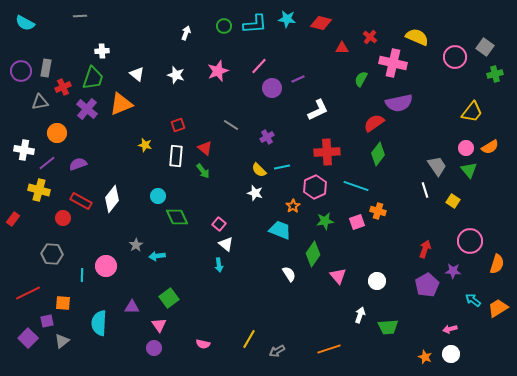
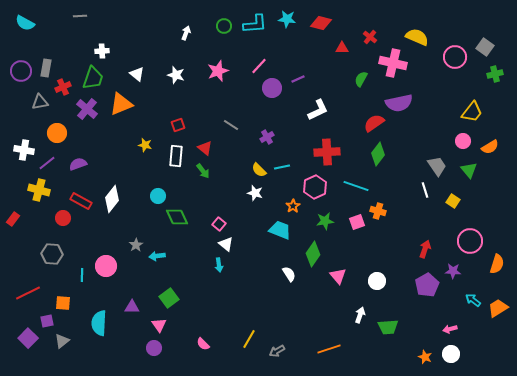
pink circle at (466, 148): moved 3 px left, 7 px up
pink semicircle at (203, 344): rotated 32 degrees clockwise
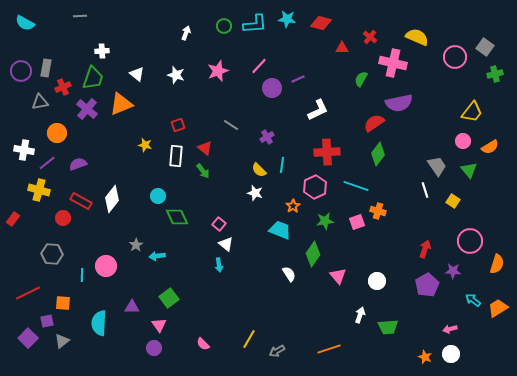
cyan line at (282, 167): moved 2 px up; rotated 70 degrees counterclockwise
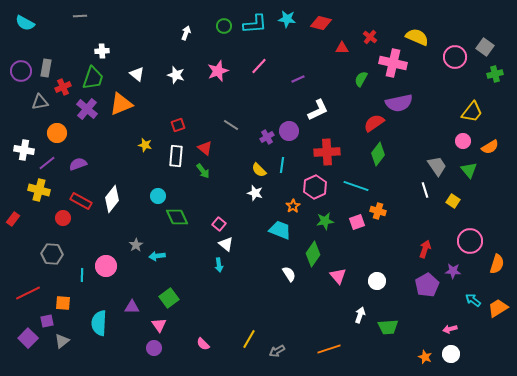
purple circle at (272, 88): moved 17 px right, 43 px down
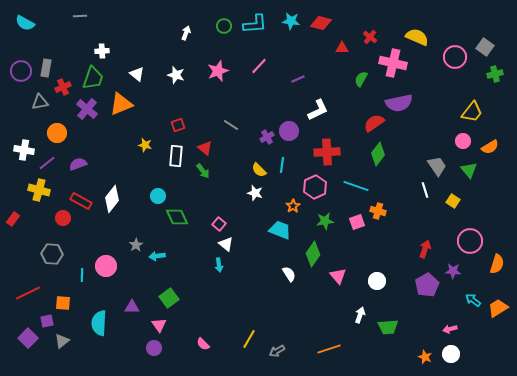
cyan star at (287, 19): moved 4 px right, 2 px down
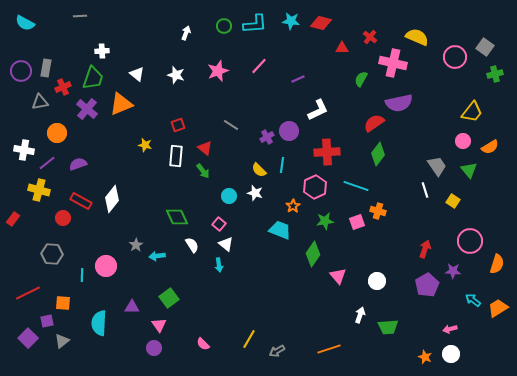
cyan circle at (158, 196): moved 71 px right
white semicircle at (289, 274): moved 97 px left, 29 px up
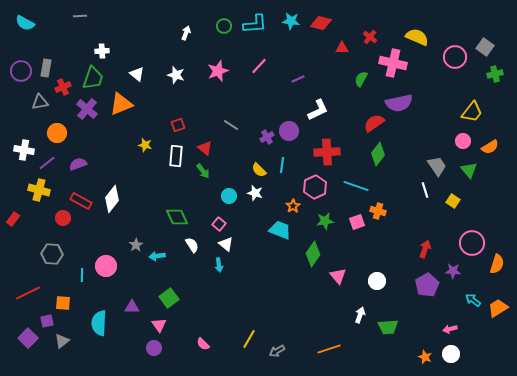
pink circle at (470, 241): moved 2 px right, 2 px down
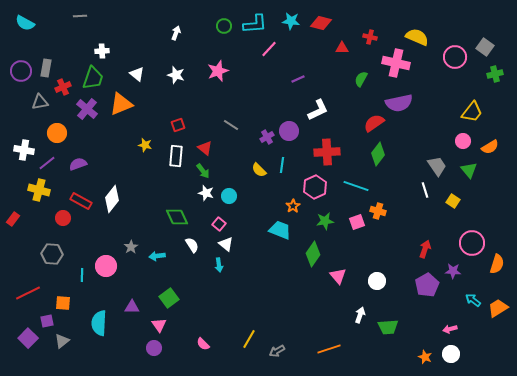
white arrow at (186, 33): moved 10 px left
red cross at (370, 37): rotated 24 degrees counterclockwise
pink cross at (393, 63): moved 3 px right
pink line at (259, 66): moved 10 px right, 17 px up
white star at (255, 193): moved 49 px left
gray star at (136, 245): moved 5 px left, 2 px down
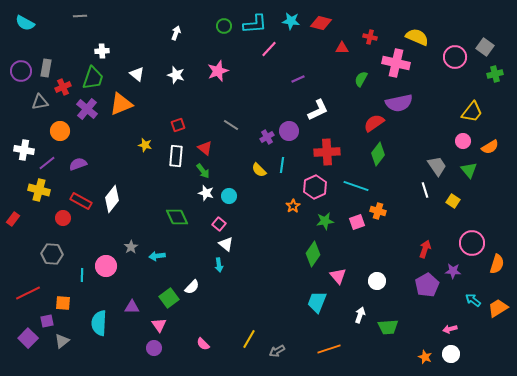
orange circle at (57, 133): moved 3 px right, 2 px up
cyan trapezoid at (280, 230): moved 37 px right, 72 px down; rotated 90 degrees counterclockwise
white semicircle at (192, 245): moved 42 px down; rotated 77 degrees clockwise
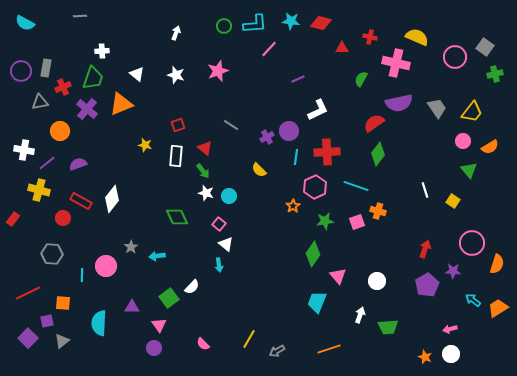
cyan line at (282, 165): moved 14 px right, 8 px up
gray trapezoid at (437, 166): moved 58 px up
